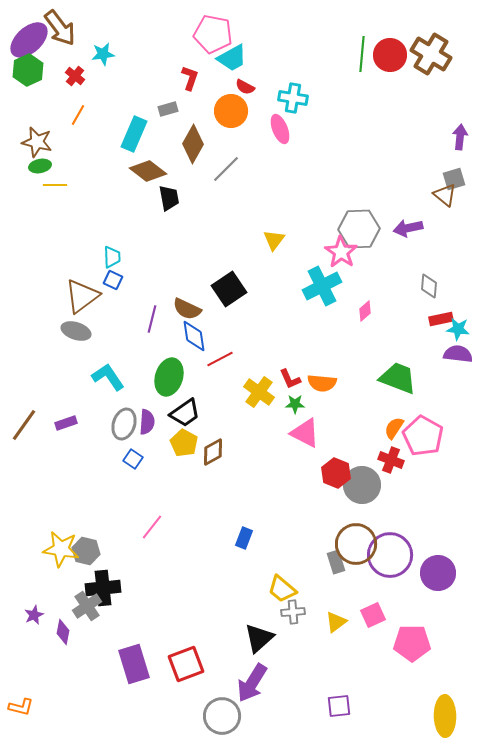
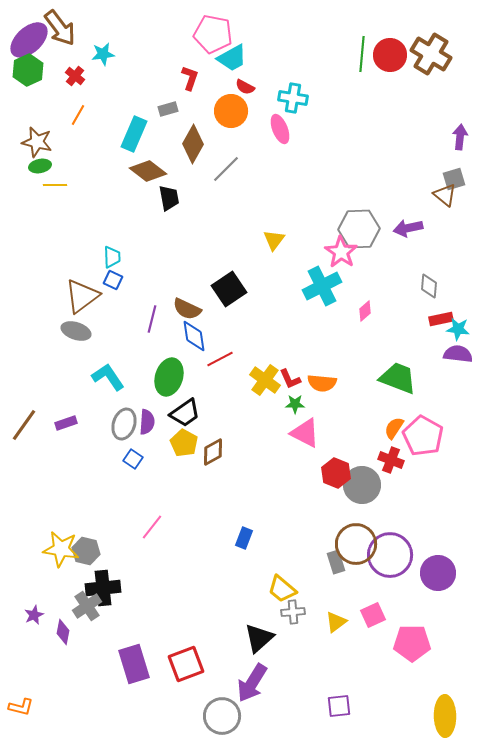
yellow cross at (259, 392): moved 6 px right, 12 px up
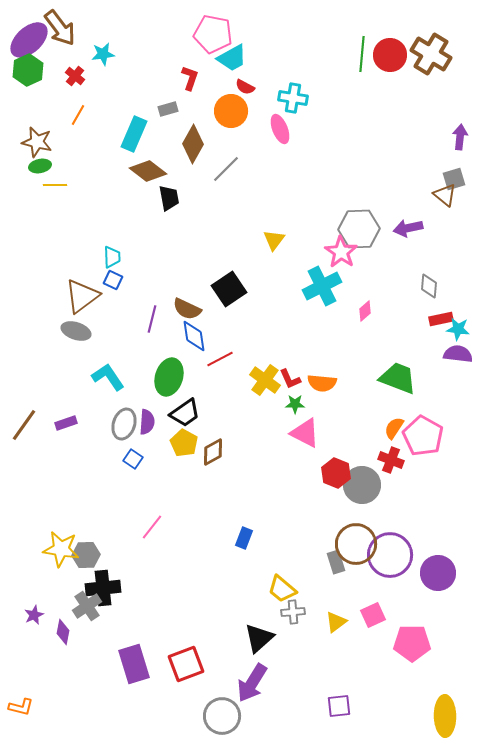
gray hexagon at (86, 551): moved 4 px down; rotated 16 degrees counterclockwise
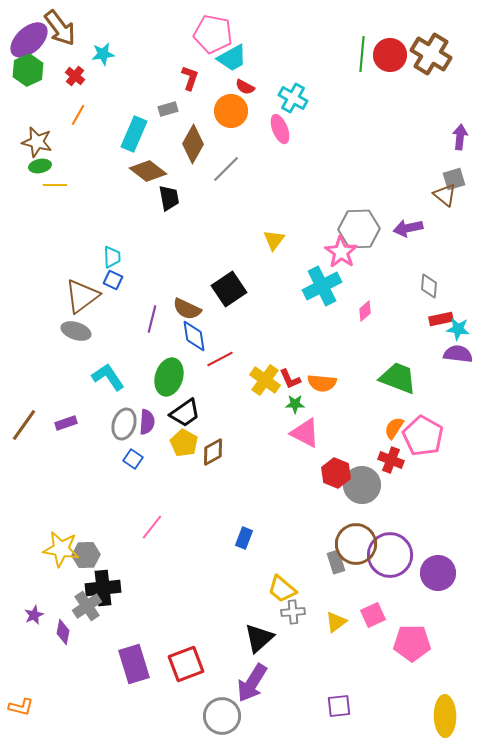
cyan cross at (293, 98): rotated 20 degrees clockwise
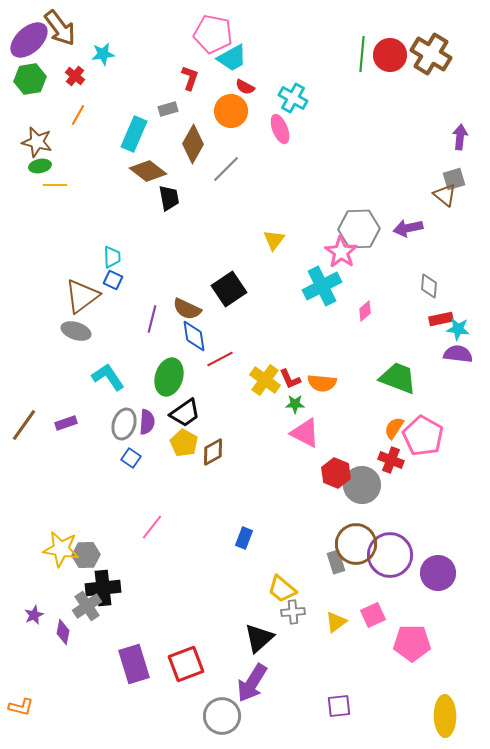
green hexagon at (28, 70): moved 2 px right, 9 px down; rotated 16 degrees clockwise
blue square at (133, 459): moved 2 px left, 1 px up
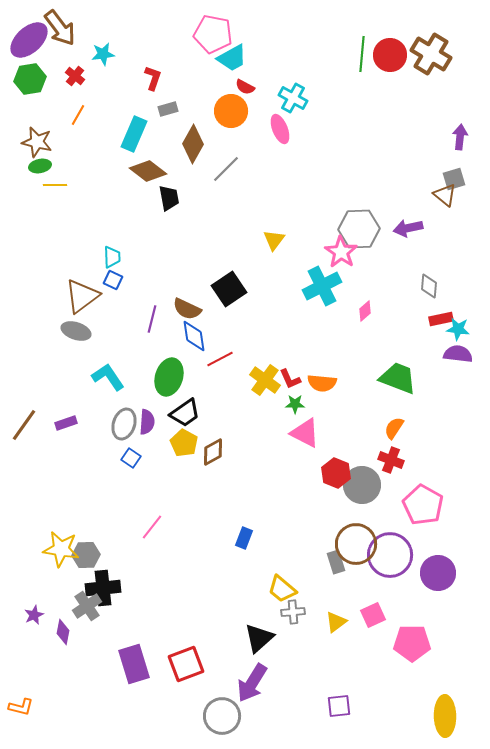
red L-shape at (190, 78): moved 37 px left
pink pentagon at (423, 436): moved 69 px down
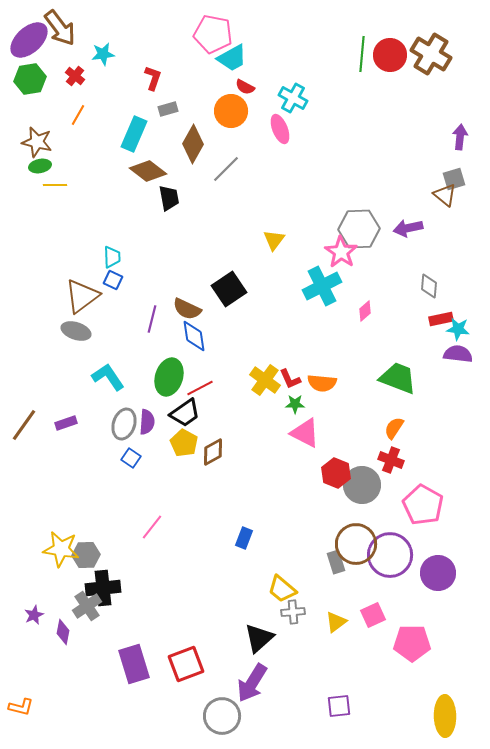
red line at (220, 359): moved 20 px left, 29 px down
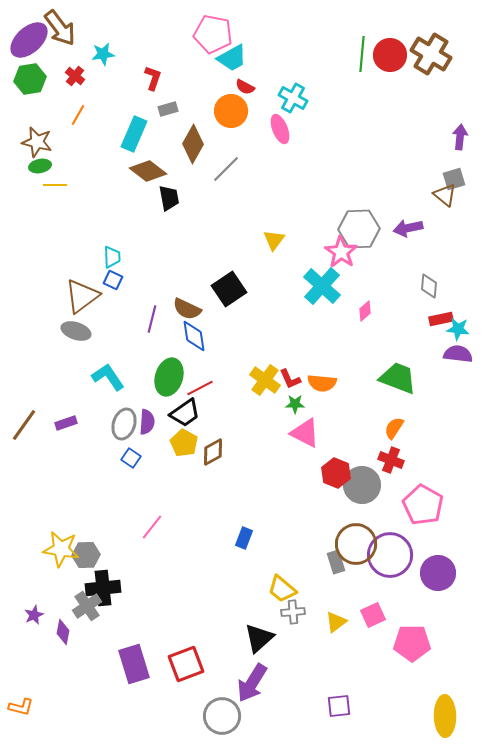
cyan cross at (322, 286): rotated 21 degrees counterclockwise
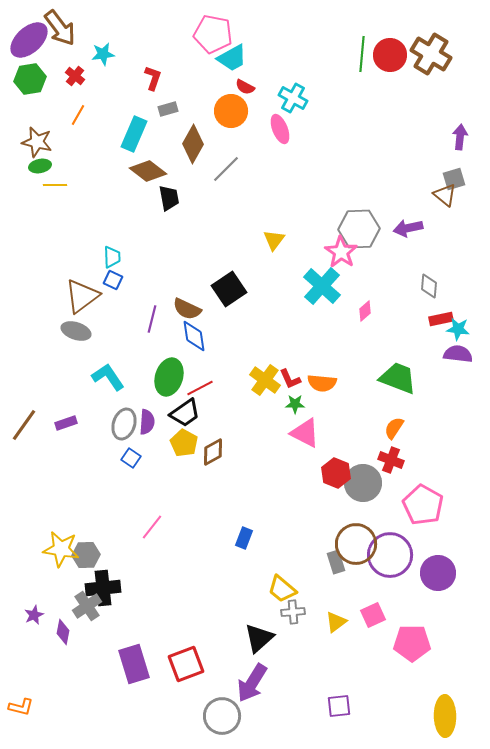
gray circle at (362, 485): moved 1 px right, 2 px up
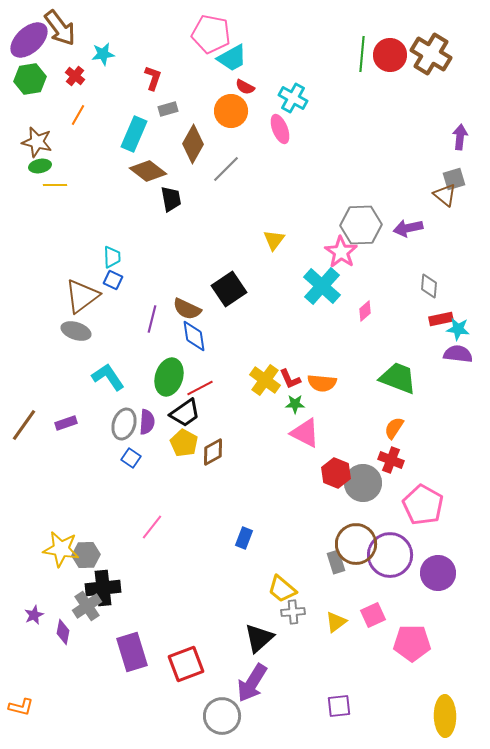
pink pentagon at (213, 34): moved 2 px left
black trapezoid at (169, 198): moved 2 px right, 1 px down
gray hexagon at (359, 229): moved 2 px right, 4 px up
purple rectangle at (134, 664): moved 2 px left, 12 px up
